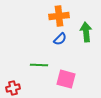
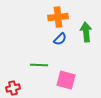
orange cross: moved 1 px left, 1 px down
pink square: moved 1 px down
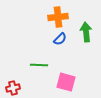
pink square: moved 2 px down
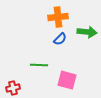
green arrow: moved 1 px right; rotated 102 degrees clockwise
pink square: moved 1 px right, 2 px up
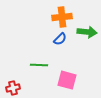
orange cross: moved 4 px right
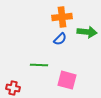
red cross: rotated 24 degrees clockwise
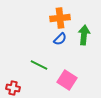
orange cross: moved 2 px left, 1 px down
green arrow: moved 3 px left, 3 px down; rotated 90 degrees counterclockwise
green line: rotated 24 degrees clockwise
pink square: rotated 18 degrees clockwise
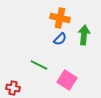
orange cross: rotated 18 degrees clockwise
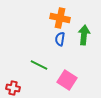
blue semicircle: rotated 144 degrees clockwise
